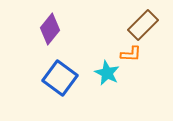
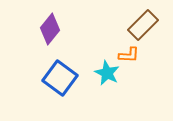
orange L-shape: moved 2 px left, 1 px down
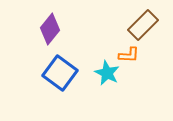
blue square: moved 5 px up
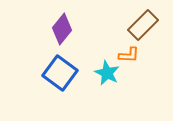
purple diamond: moved 12 px right
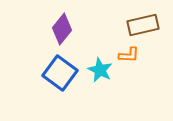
brown rectangle: rotated 32 degrees clockwise
cyan star: moved 7 px left, 3 px up
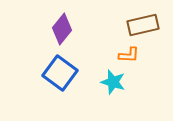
cyan star: moved 13 px right, 12 px down; rotated 10 degrees counterclockwise
